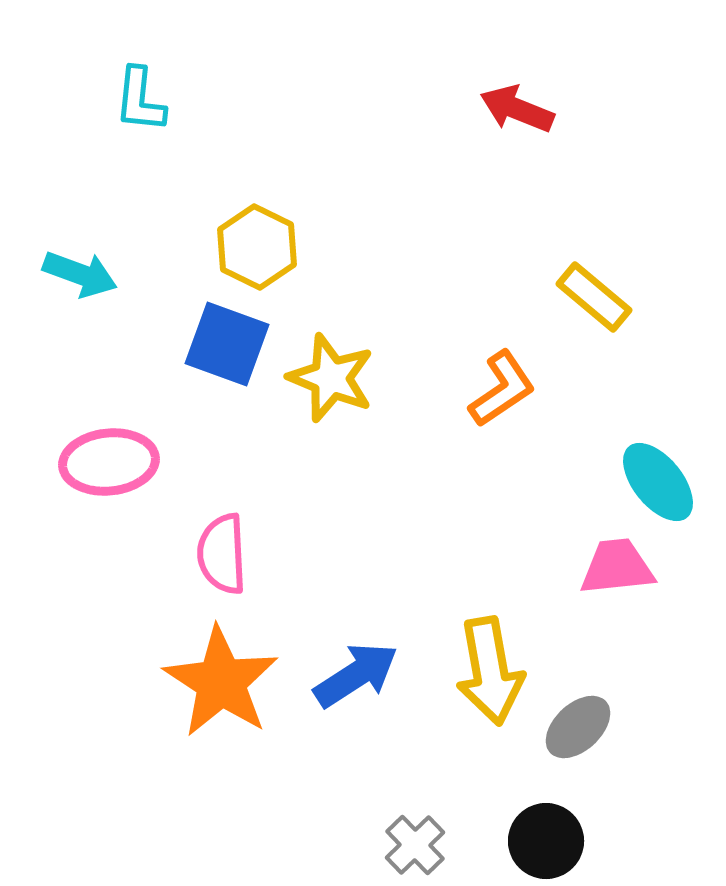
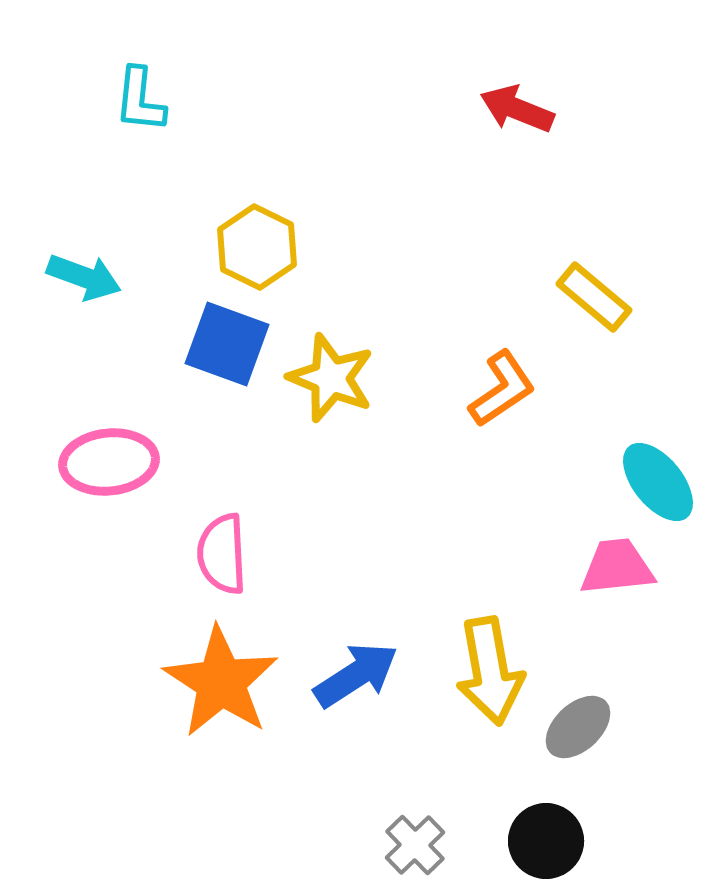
cyan arrow: moved 4 px right, 3 px down
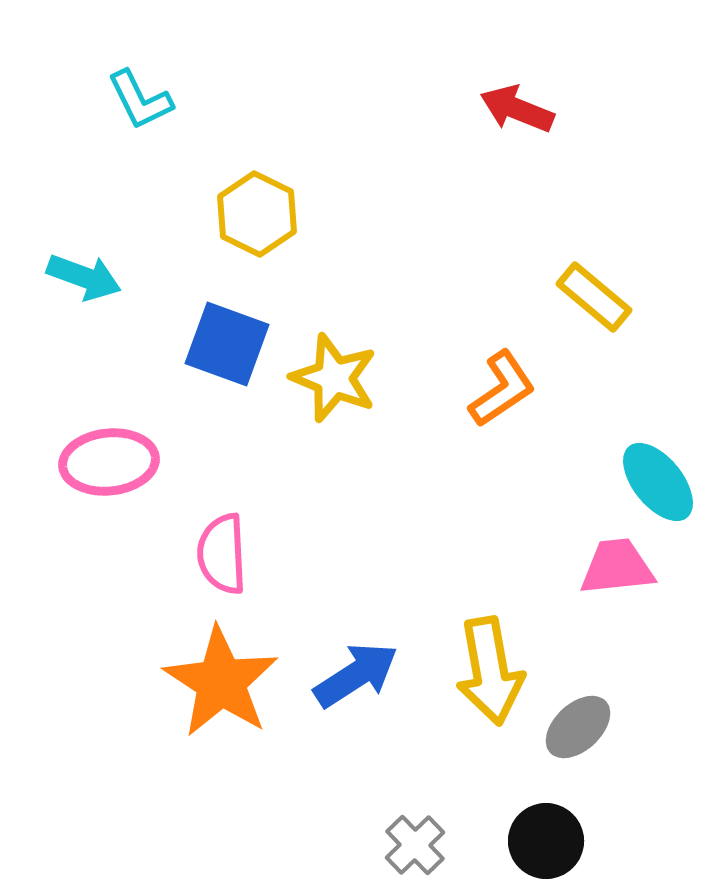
cyan L-shape: rotated 32 degrees counterclockwise
yellow hexagon: moved 33 px up
yellow star: moved 3 px right
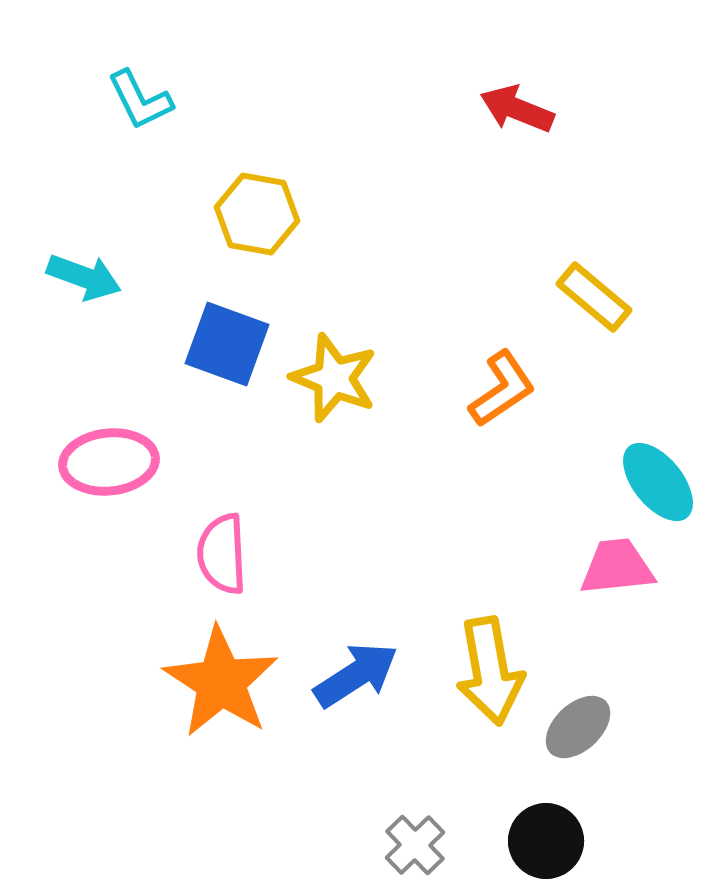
yellow hexagon: rotated 16 degrees counterclockwise
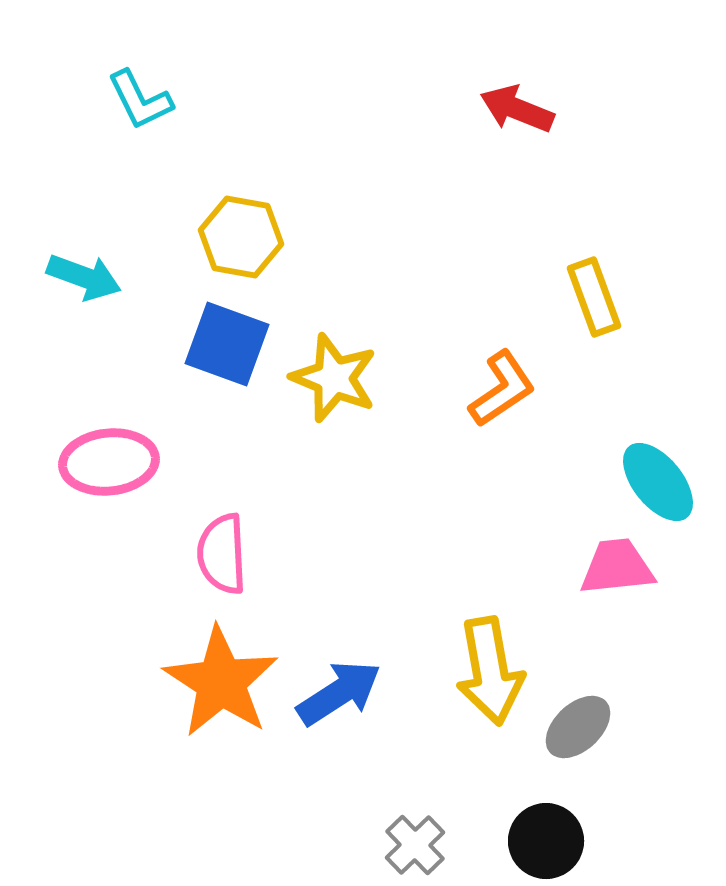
yellow hexagon: moved 16 px left, 23 px down
yellow rectangle: rotated 30 degrees clockwise
blue arrow: moved 17 px left, 18 px down
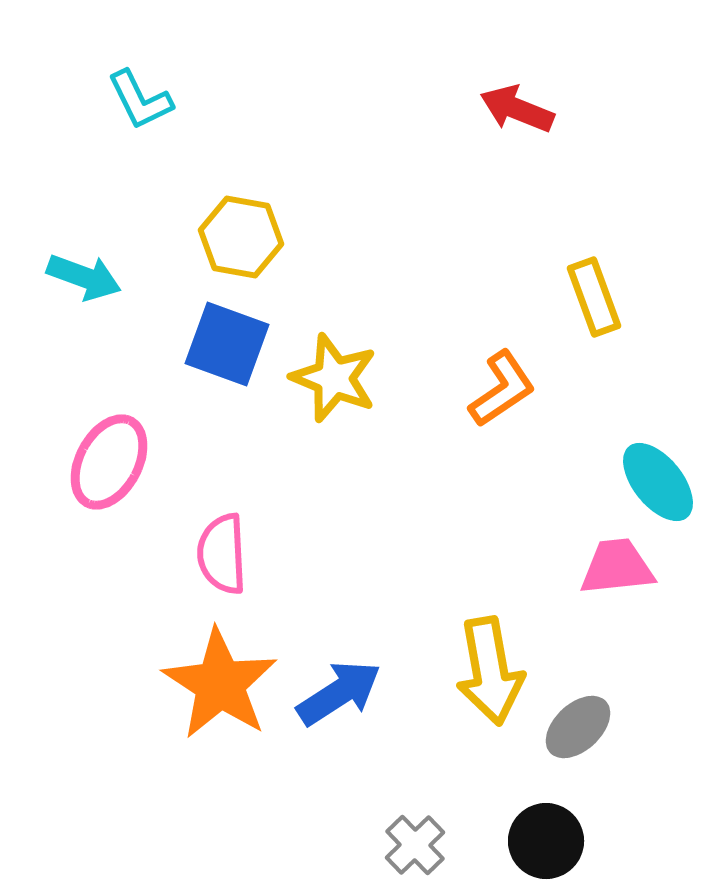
pink ellipse: rotated 56 degrees counterclockwise
orange star: moved 1 px left, 2 px down
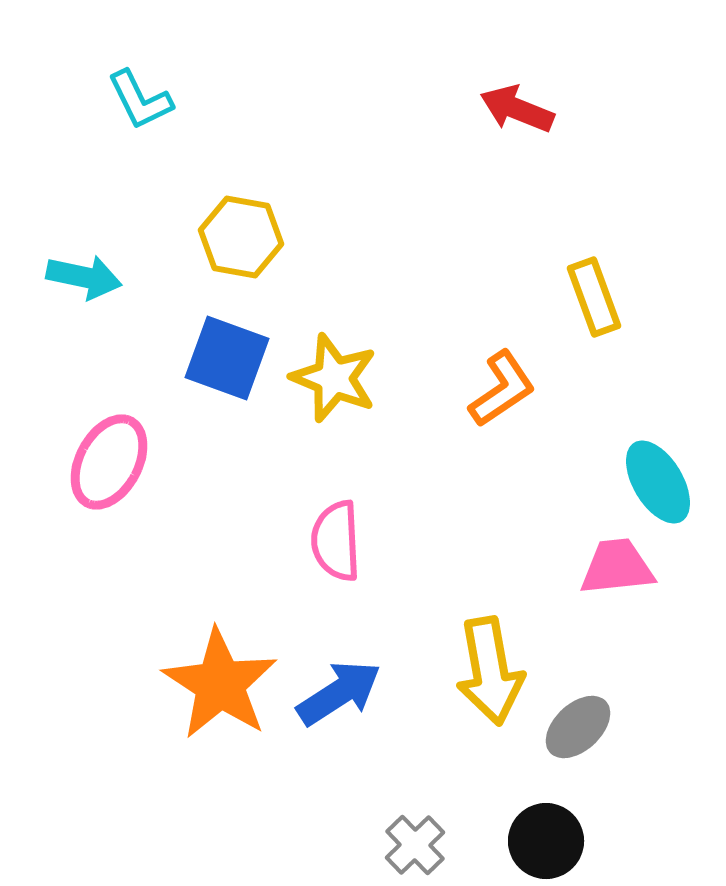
cyan arrow: rotated 8 degrees counterclockwise
blue square: moved 14 px down
cyan ellipse: rotated 8 degrees clockwise
pink semicircle: moved 114 px right, 13 px up
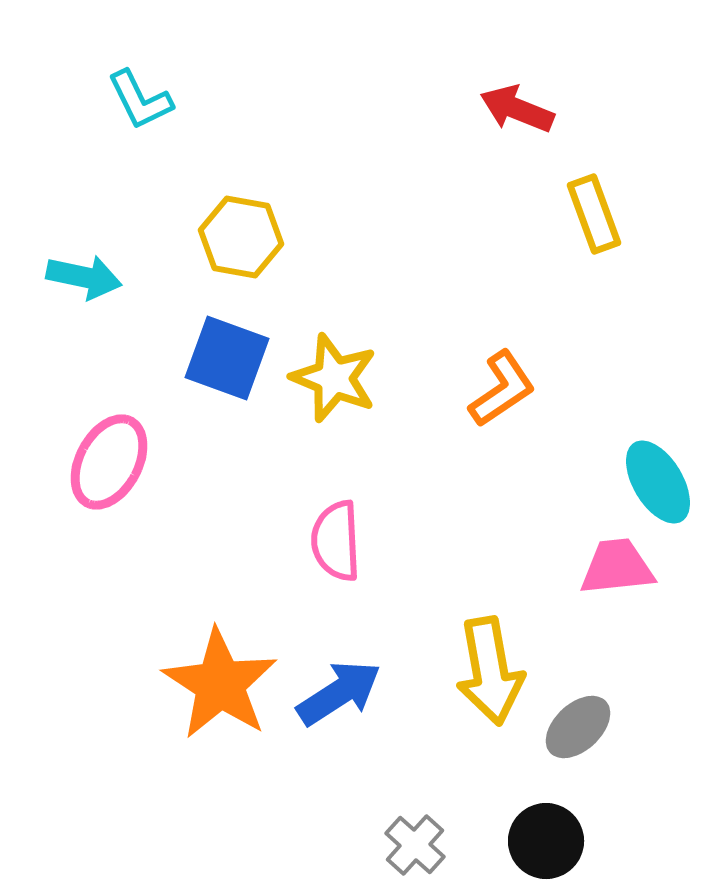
yellow rectangle: moved 83 px up
gray cross: rotated 4 degrees counterclockwise
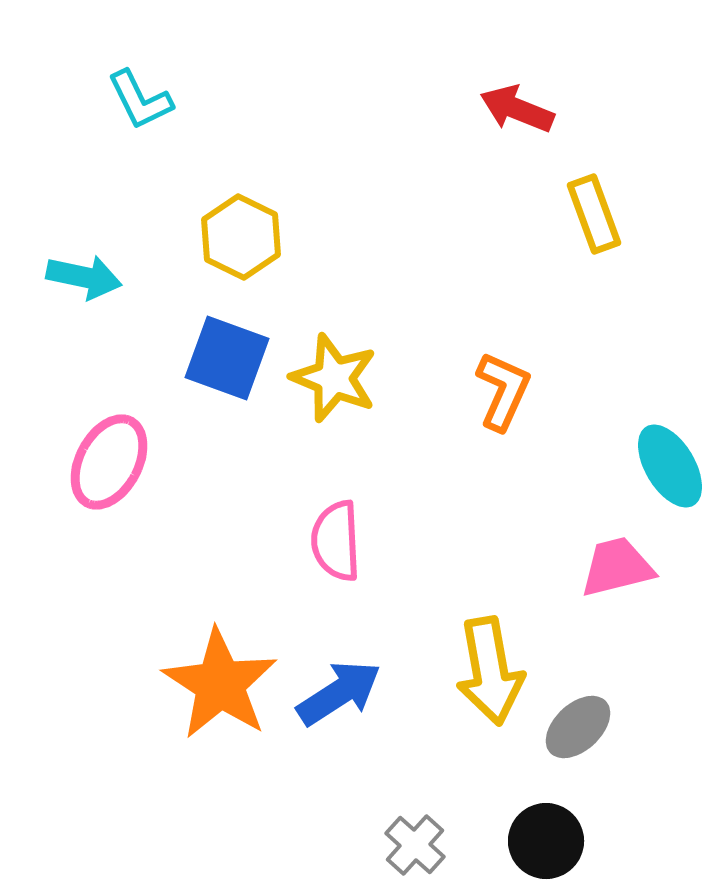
yellow hexagon: rotated 16 degrees clockwise
orange L-shape: moved 1 px right, 2 px down; rotated 32 degrees counterclockwise
cyan ellipse: moved 12 px right, 16 px up
pink trapezoid: rotated 8 degrees counterclockwise
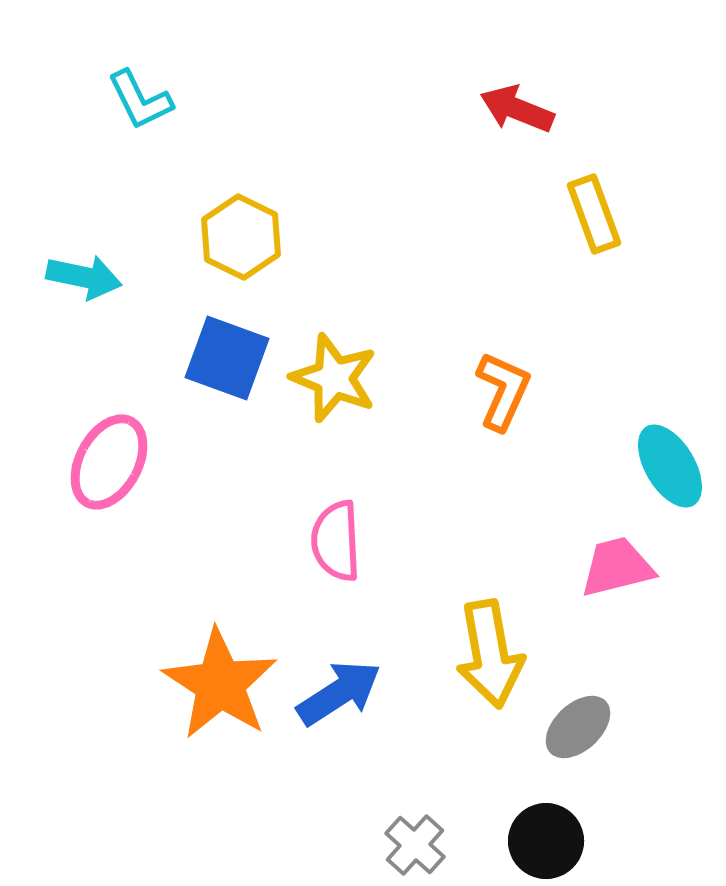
yellow arrow: moved 17 px up
